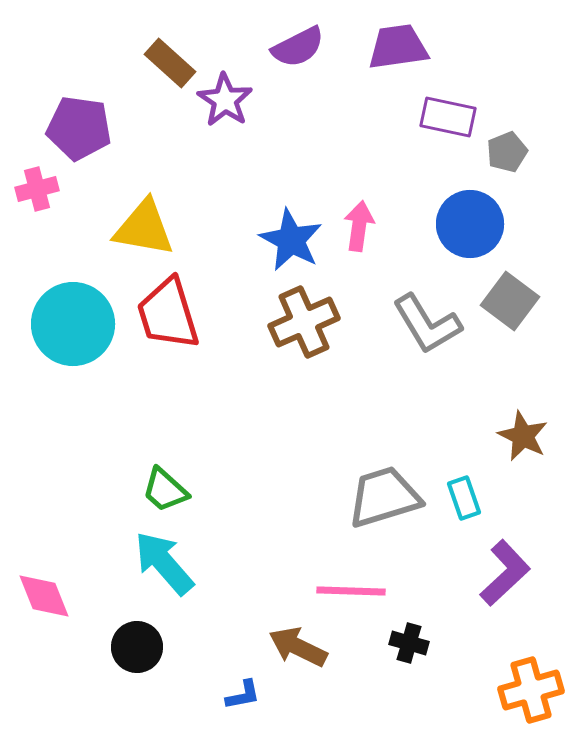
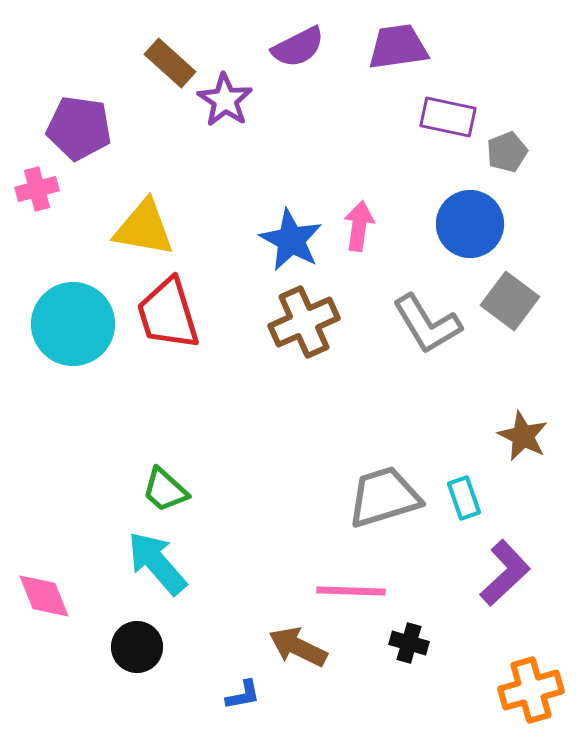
cyan arrow: moved 7 px left
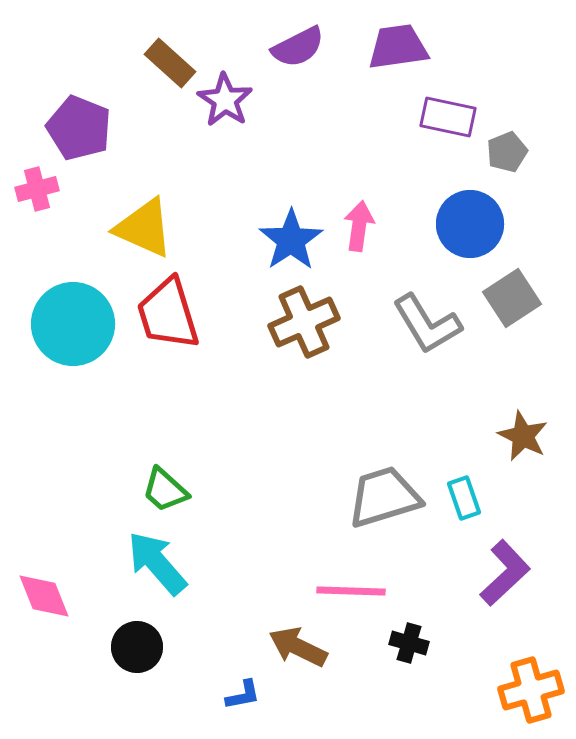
purple pentagon: rotated 14 degrees clockwise
yellow triangle: rotated 14 degrees clockwise
blue star: rotated 10 degrees clockwise
gray square: moved 2 px right, 3 px up; rotated 20 degrees clockwise
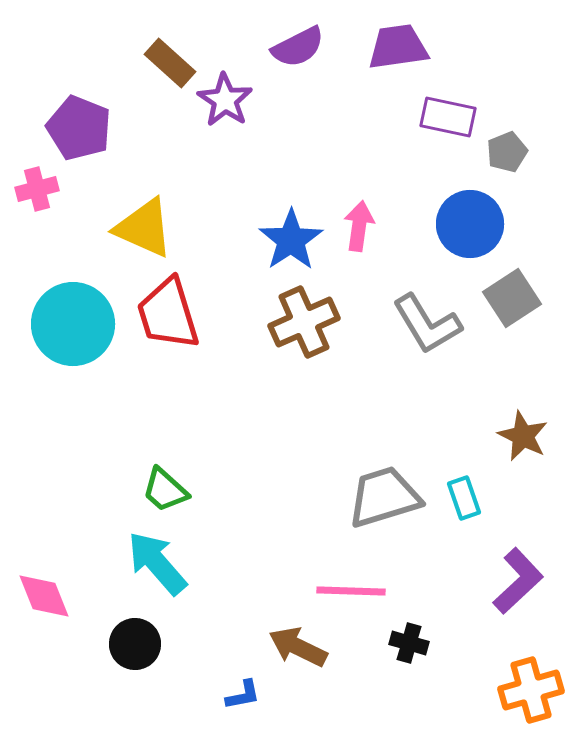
purple L-shape: moved 13 px right, 8 px down
black circle: moved 2 px left, 3 px up
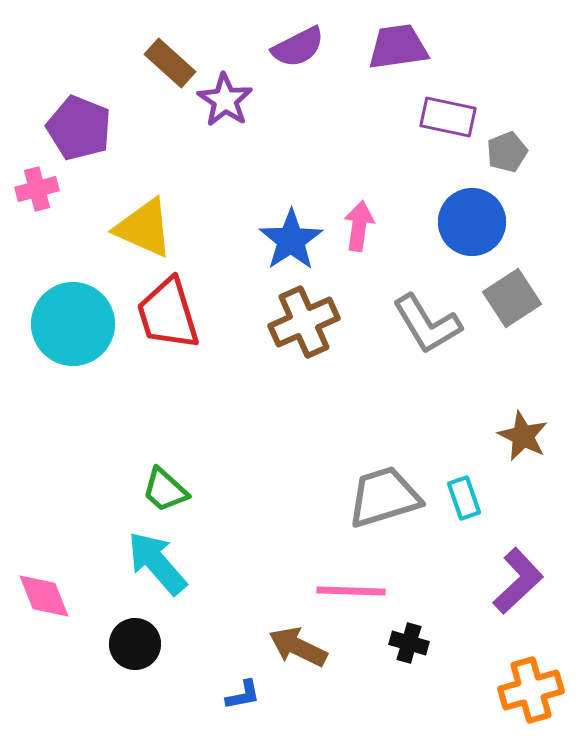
blue circle: moved 2 px right, 2 px up
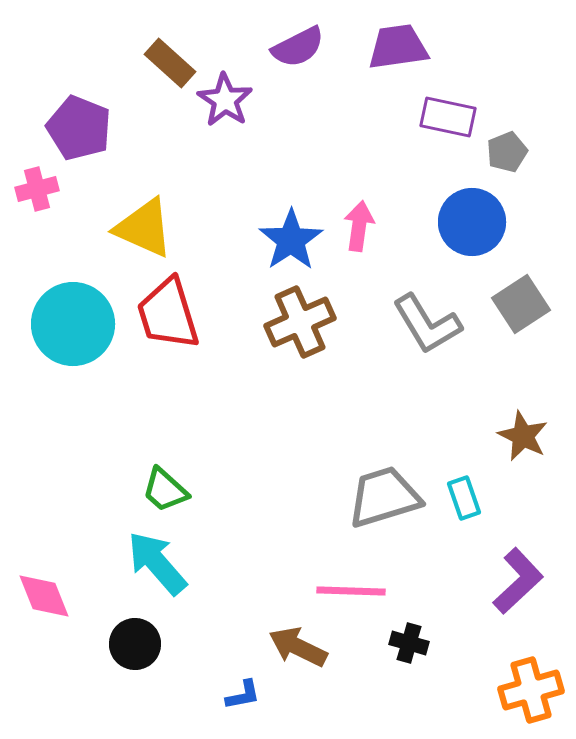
gray square: moved 9 px right, 6 px down
brown cross: moved 4 px left
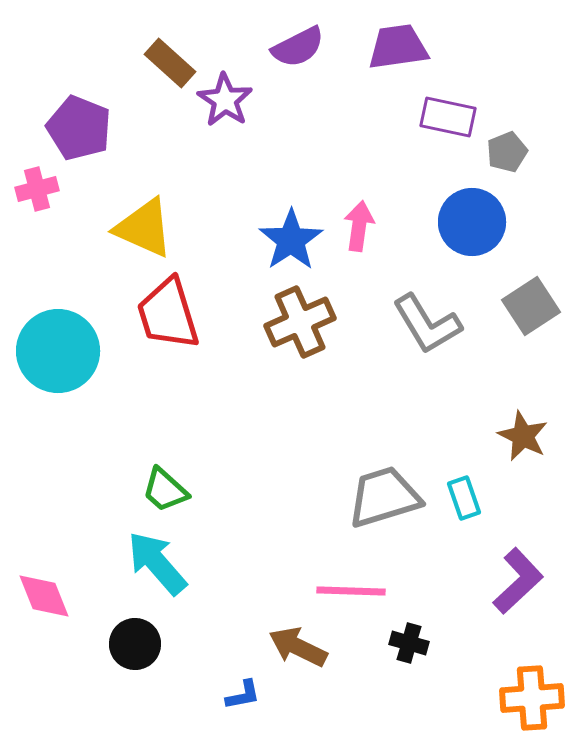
gray square: moved 10 px right, 2 px down
cyan circle: moved 15 px left, 27 px down
orange cross: moved 1 px right, 8 px down; rotated 12 degrees clockwise
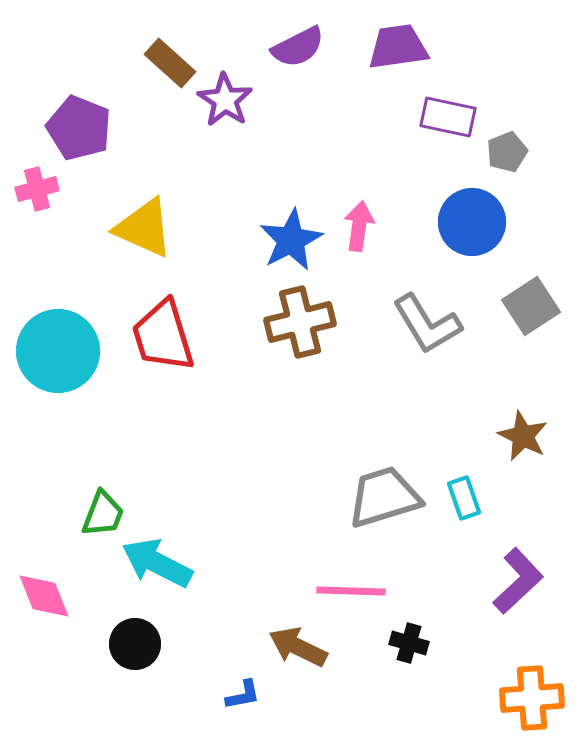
blue star: rotated 6 degrees clockwise
red trapezoid: moved 5 px left, 22 px down
brown cross: rotated 10 degrees clockwise
green trapezoid: moved 62 px left, 24 px down; rotated 111 degrees counterclockwise
cyan arrow: rotated 22 degrees counterclockwise
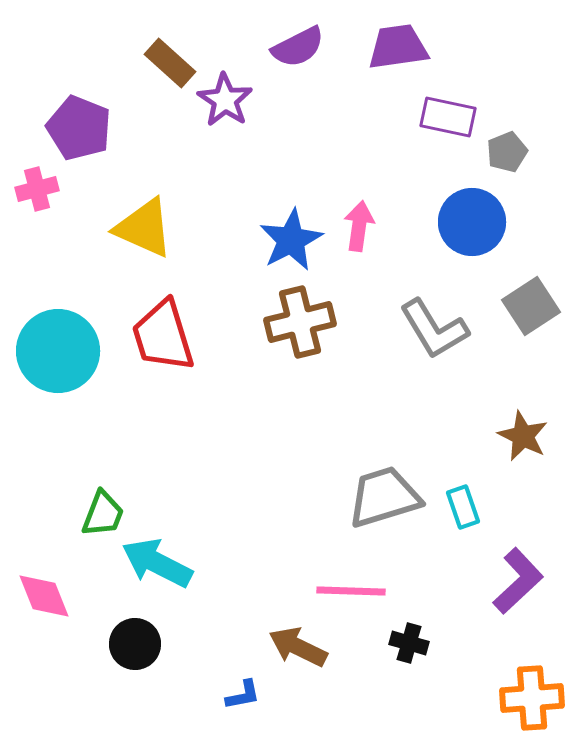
gray L-shape: moved 7 px right, 5 px down
cyan rectangle: moved 1 px left, 9 px down
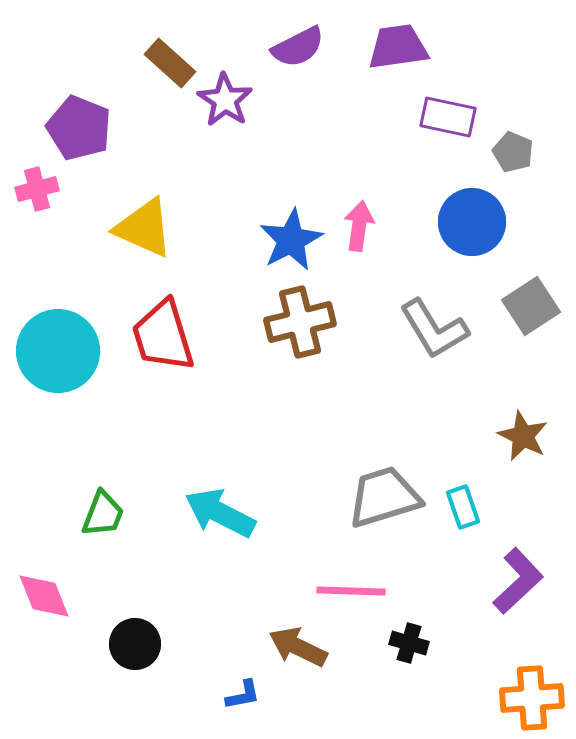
gray pentagon: moved 6 px right; rotated 27 degrees counterclockwise
cyan arrow: moved 63 px right, 50 px up
